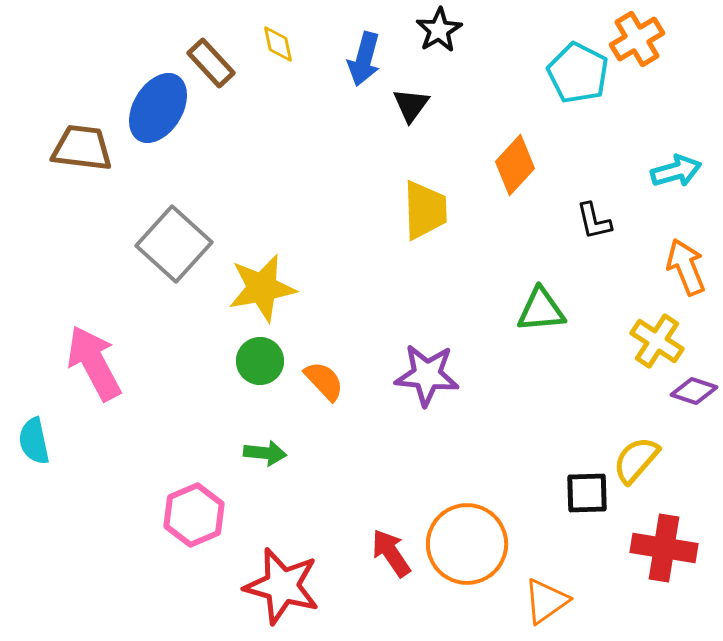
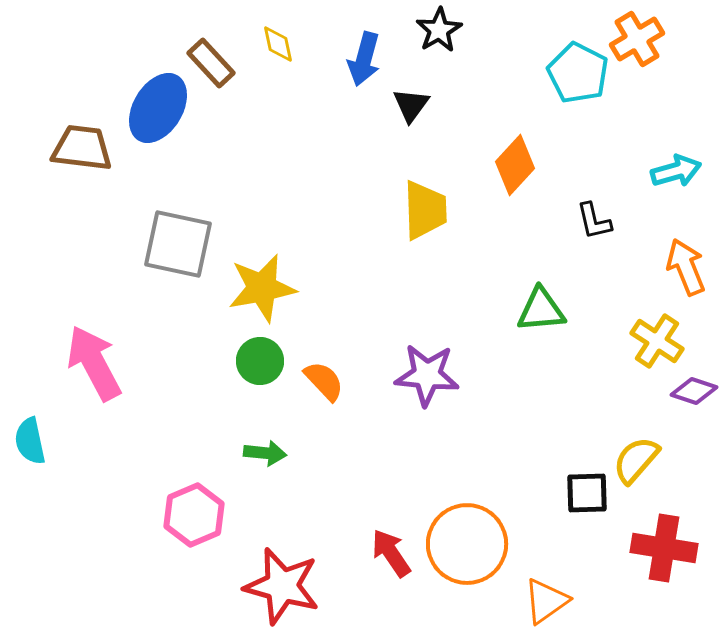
gray square: moved 4 px right; rotated 30 degrees counterclockwise
cyan semicircle: moved 4 px left
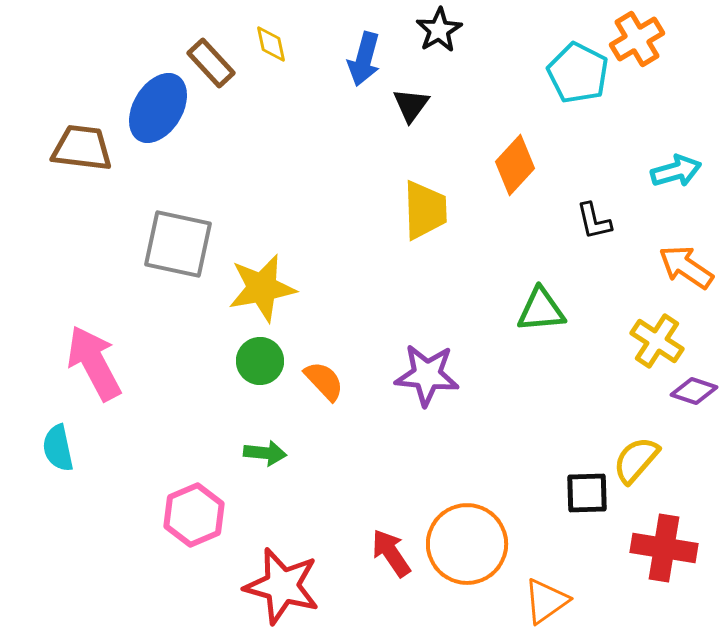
yellow diamond: moved 7 px left
orange arrow: rotated 34 degrees counterclockwise
cyan semicircle: moved 28 px right, 7 px down
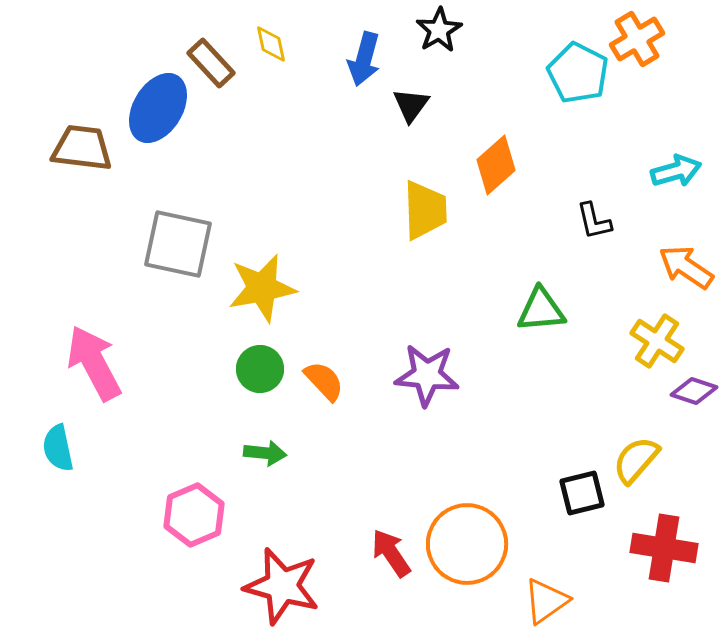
orange diamond: moved 19 px left; rotated 6 degrees clockwise
green circle: moved 8 px down
black square: moved 5 px left; rotated 12 degrees counterclockwise
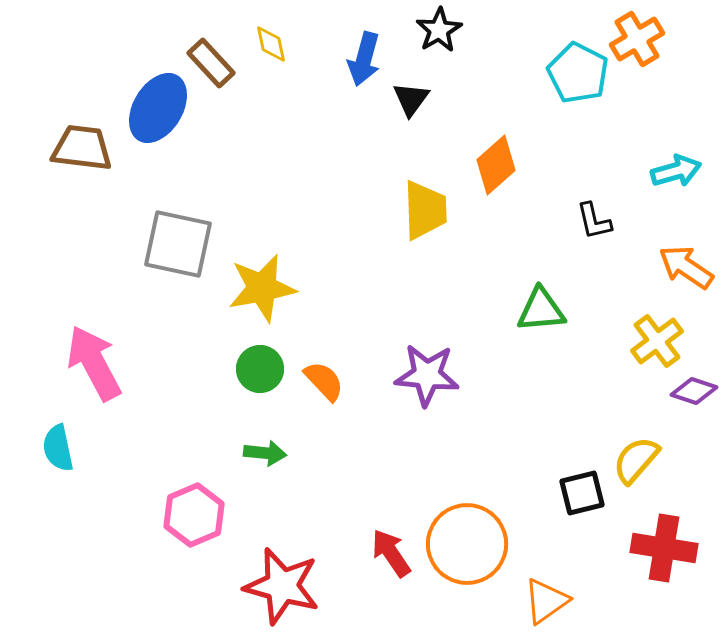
black triangle: moved 6 px up
yellow cross: rotated 20 degrees clockwise
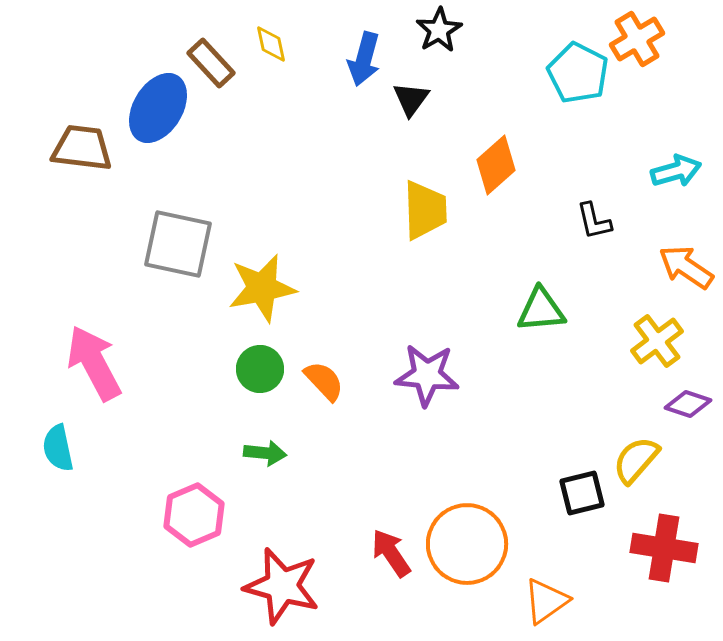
purple diamond: moved 6 px left, 13 px down
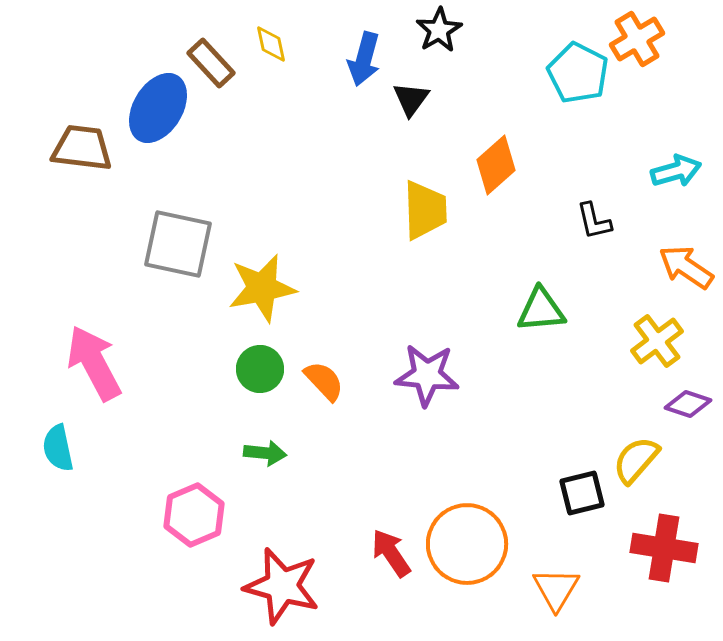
orange triangle: moved 10 px right, 12 px up; rotated 24 degrees counterclockwise
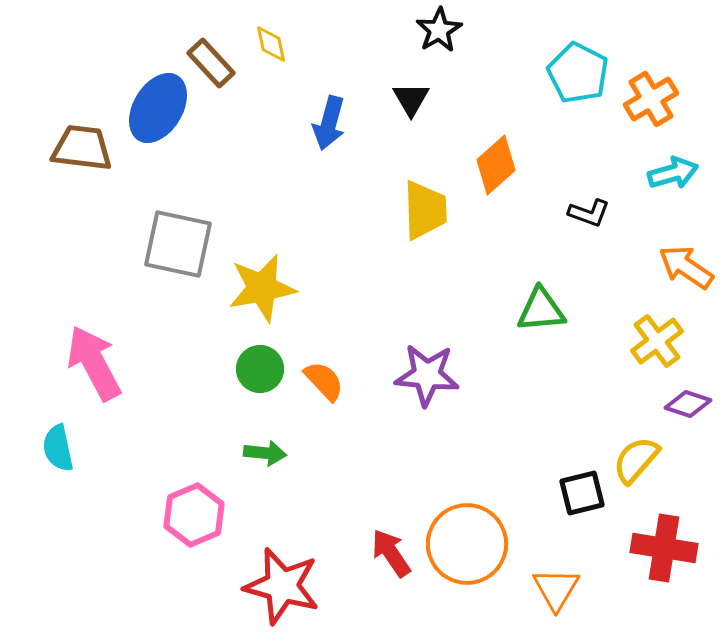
orange cross: moved 14 px right, 60 px down
blue arrow: moved 35 px left, 64 px down
black triangle: rotated 6 degrees counterclockwise
cyan arrow: moved 3 px left, 2 px down
black L-shape: moved 5 px left, 8 px up; rotated 57 degrees counterclockwise
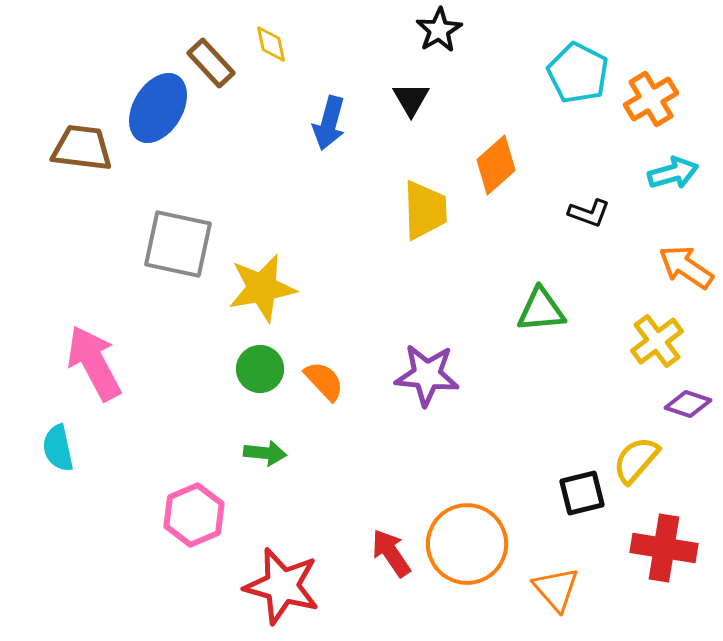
orange triangle: rotated 12 degrees counterclockwise
